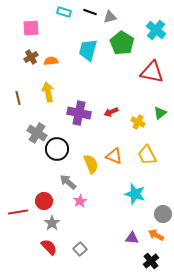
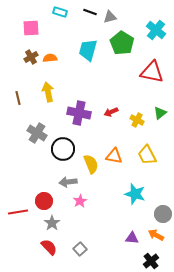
cyan rectangle: moved 4 px left
orange semicircle: moved 1 px left, 3 px up
yellow cross: moved 1 px left, 2 px up
black circle: moved 6 px right
orange triangle: rotated 12 degrees counterclockwise
gray arrow: rotated 48 degrees counterclockwise
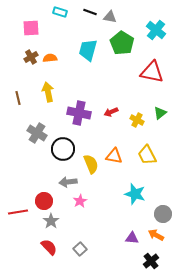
gray triangle: rotated 24 degrees clockwise
gray star: moved 1 px left, 2 px up
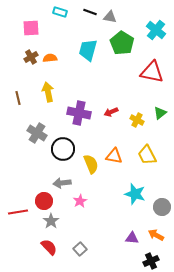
gray arrow: moved 6 px left, 1 px down
gray circle: moved 1 px left, 7 px up
black cross: rotated 14 degrees clockwise
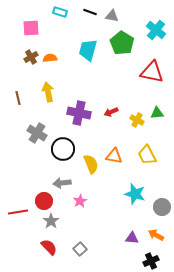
gray triangle: moved 2 px right, 1 px up
green triangle: moved 3 px left; rotated 32 degrees clockwise
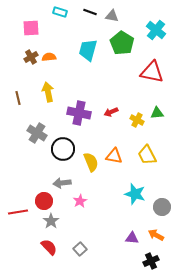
orange semicircle: moved 1 px left, 1 px up
yellow semicircle: moved 2 px up
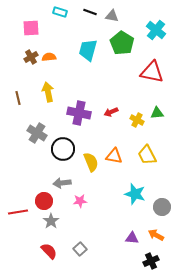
pink star: rotated 24 degrees clockwise
red semicircle: moved 4 px down
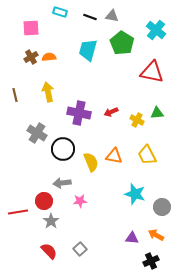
black line: moved 5 px down
brown line: moved 3 px left, 3 px up
